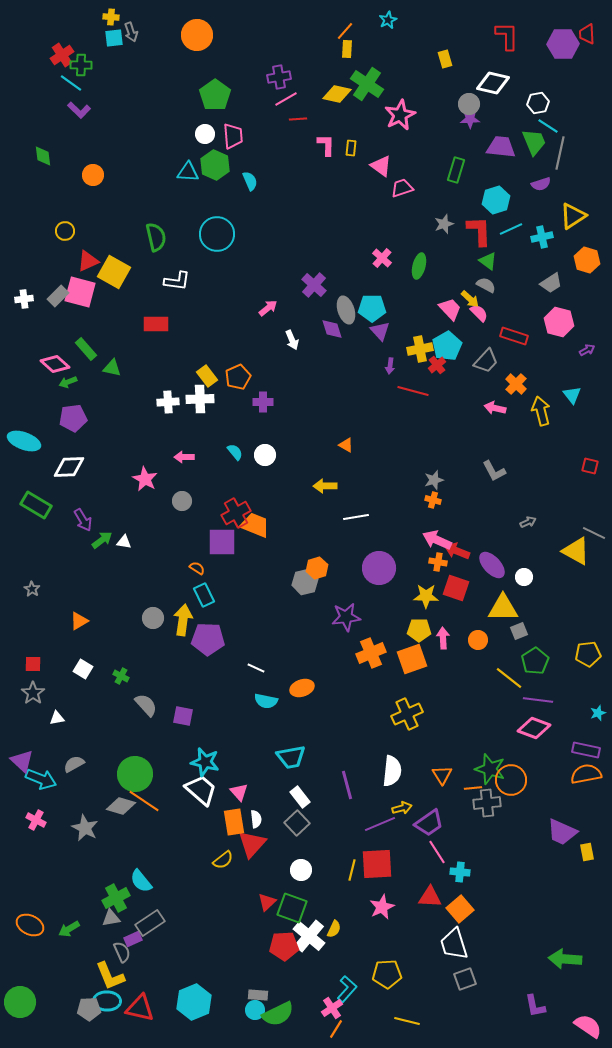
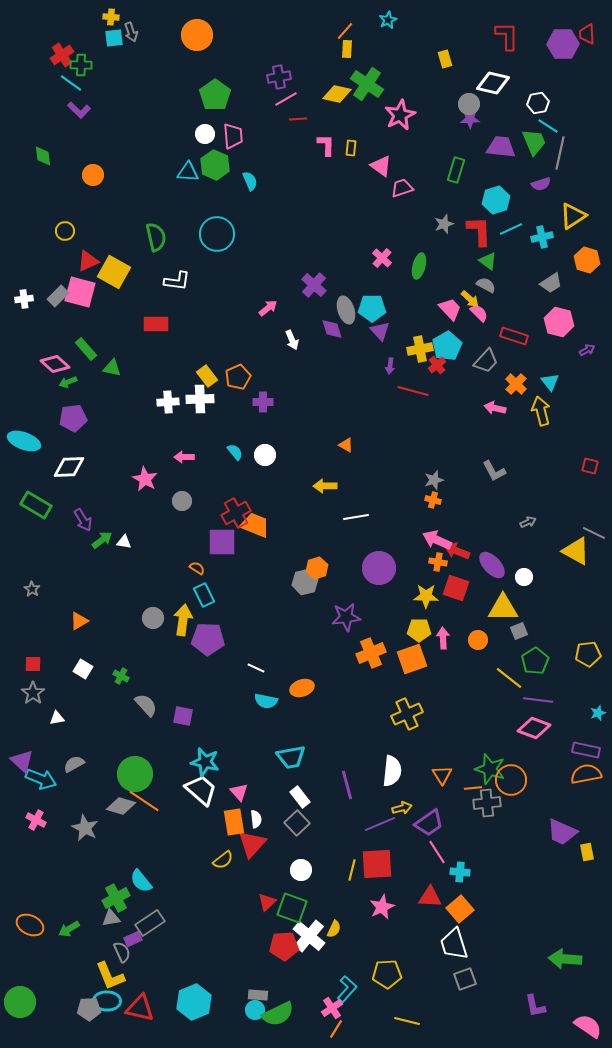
cyan triangle at (572, 395): moved 22 px left, 13 px up
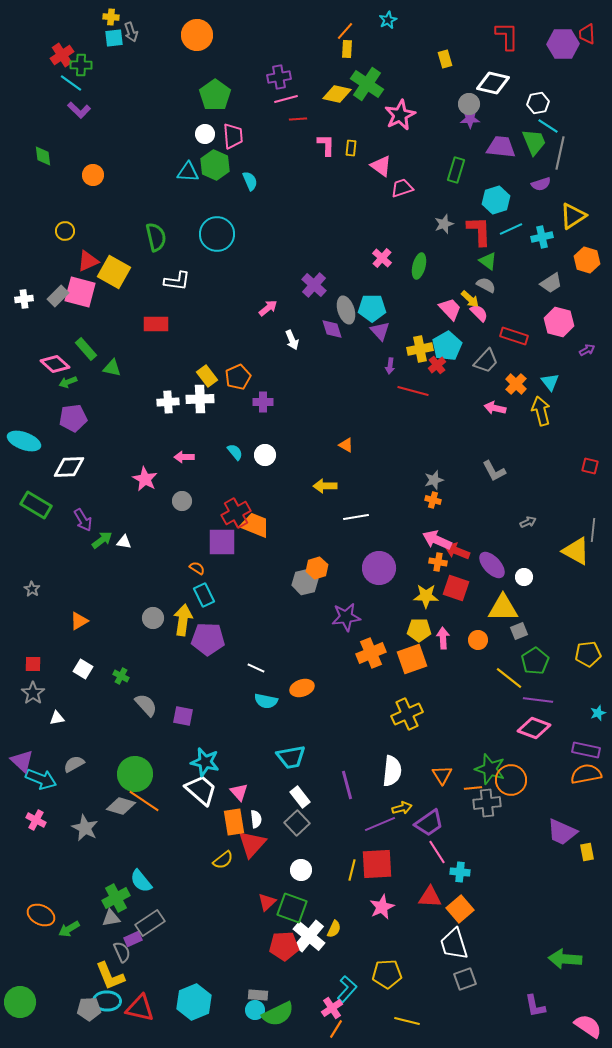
pink line at (286, 99): rotated 15 degrees clockwise
gray line at (594, 533): moved 1 px left, 3 px up; rotated 70 degrees clockwise
orange ellipse at (30, 925): moved 11 px right, 10 px up
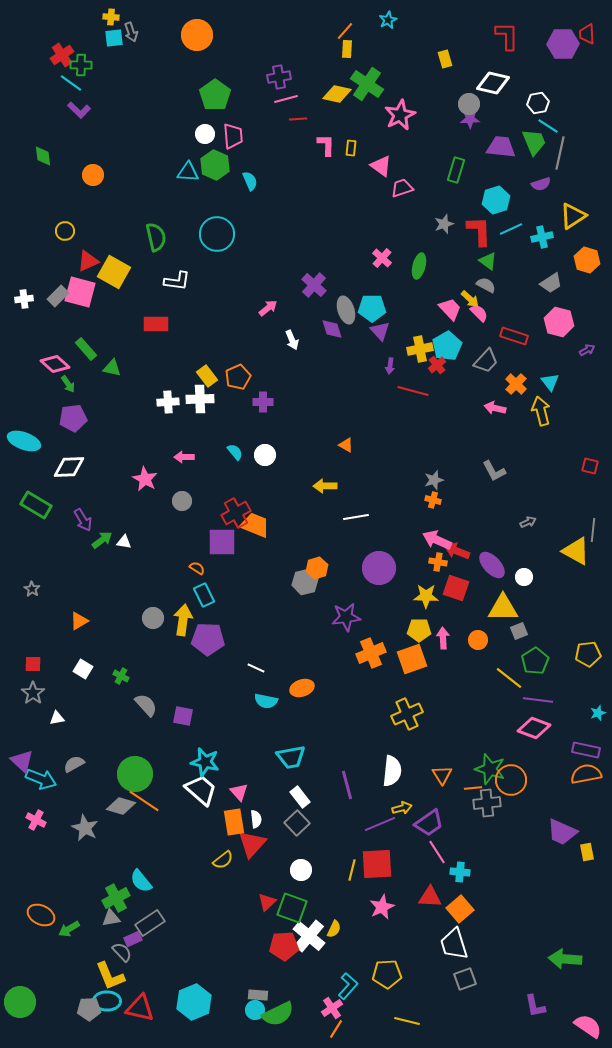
green arrow at (68, 382): moved 2 px down; rotated 102 degrees counterclockwise
gray semicircle at (122, 952): rotated 20 degrees counterclockwise
cyan L-shape at (347, 989): moved 1 px right, 3 px up
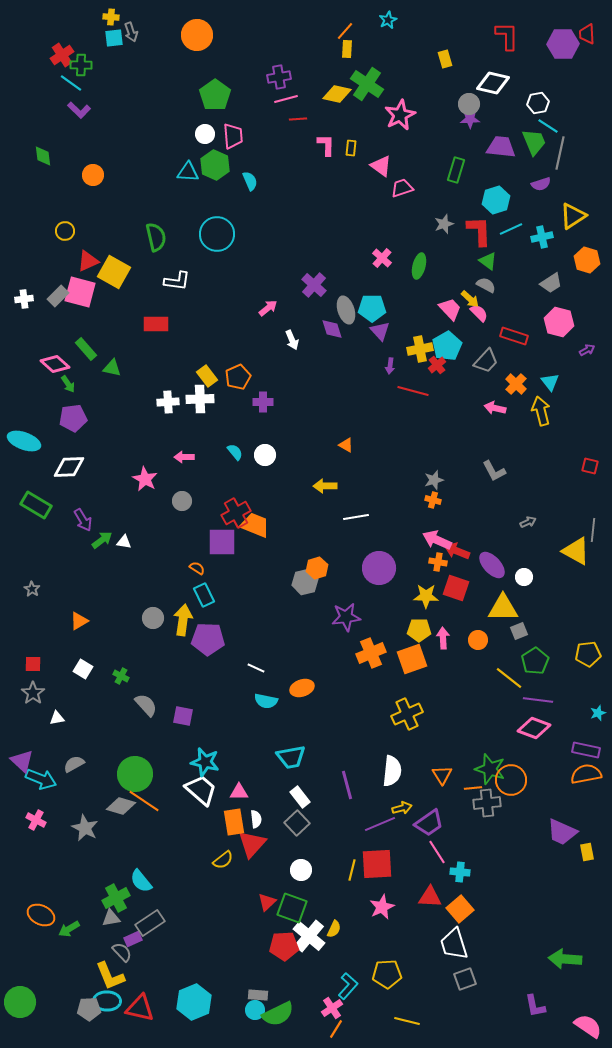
pink triangle at (239, 792): rotated 48 degrees counterclockwise
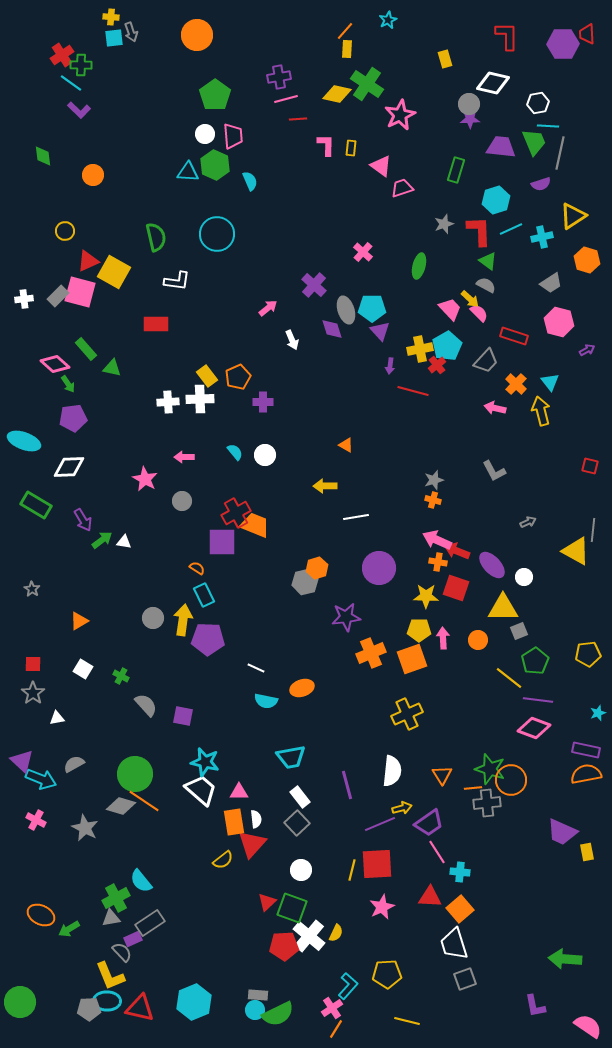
cyan line at (548, 126): rotated 30 degrees counterclockwise
pink cross at (382, 258): moved 19 px left, 6 px up
yellow semicircle at (334, 929): moved 2 px right, 4 px down
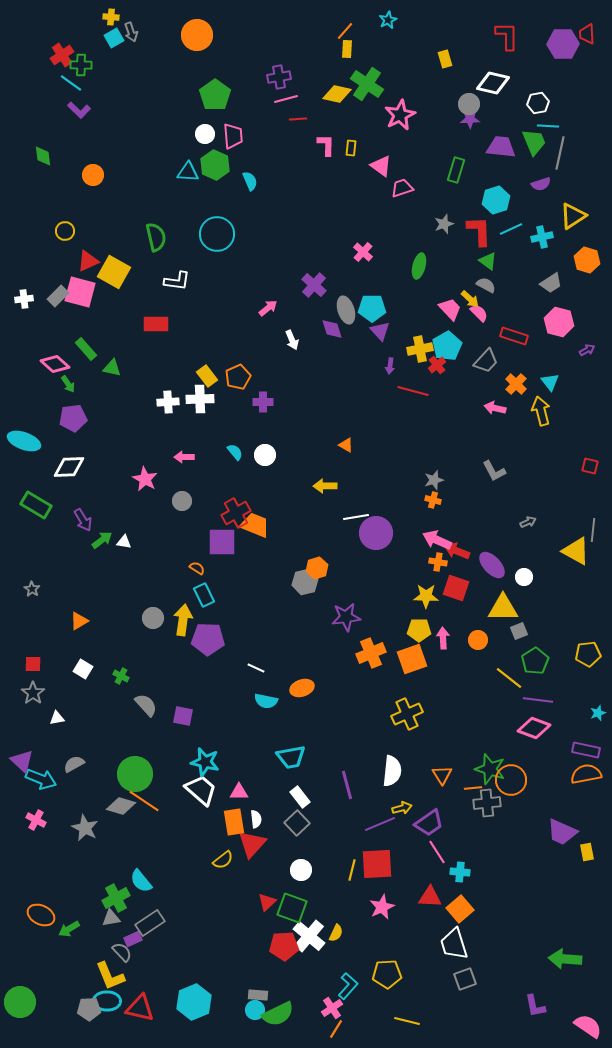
cyan square at (114, 38): rotated 24 degrees counterclockwise
purple circle at (379, 568): moved 3 px left, 35 px up
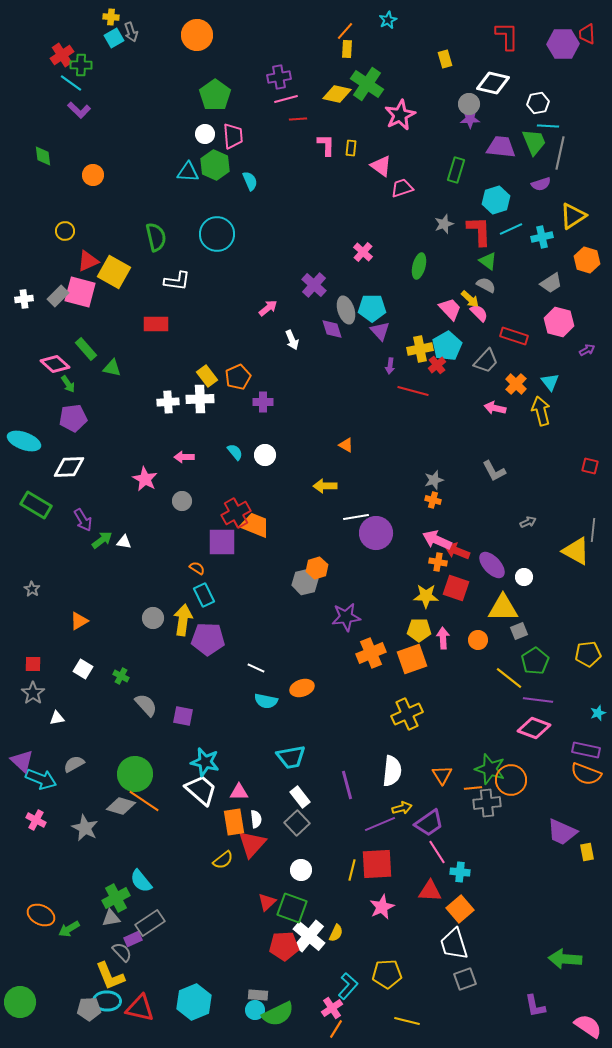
orange semicircle at (586, 774): rotated 148 degrees counterclockwise
red triangle at (430, 897): moved 6 px up
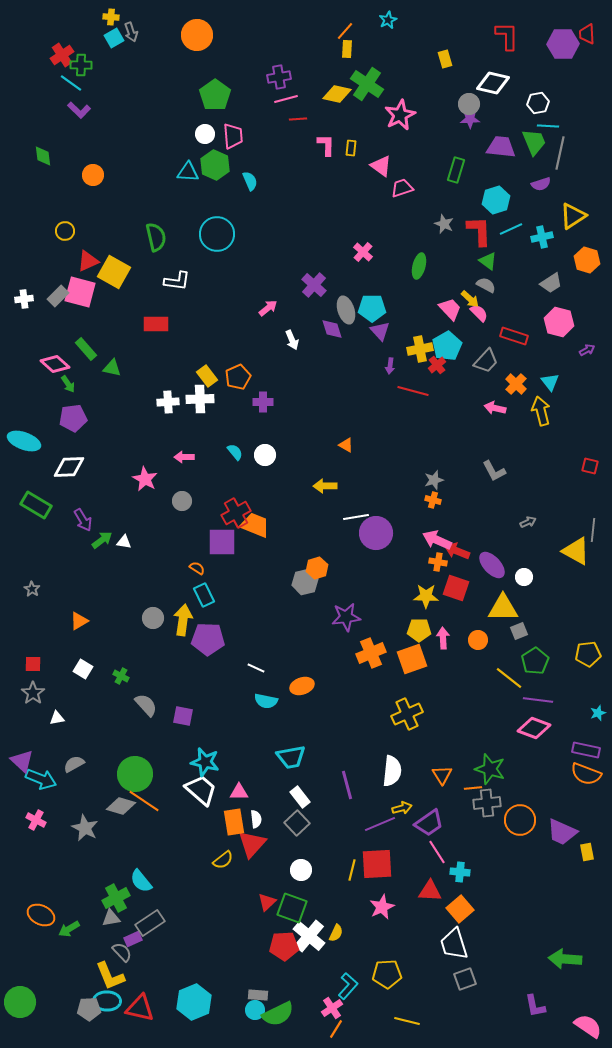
gray star at (444, 224): rotated 30 degrees counterclockwise
orange ellipse at (302, 688): moved 2 px up
orange circle at (511, 780): moved 9 px right, 40 px down
